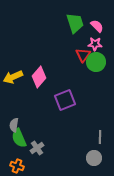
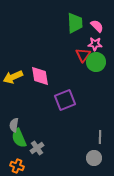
green trapezoid: rotated 15 degrees clockwise
pink diamond: moved 1 px right, 1 px up; rotated 50 degrees counterclockwise
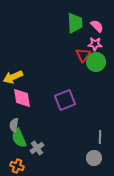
pink diamond: moved 18 px left, 22 px down
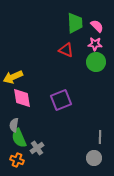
red triangle: moved 17 px left, 5 px up; rotated 42 degrees counterclockwise
purple square: moved 4 px left
orange cross: moved 6 px up
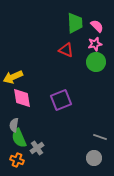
pink star: rotated 16 degrees counterclockwise
gray line: rotated 72 degrees counterclockwise
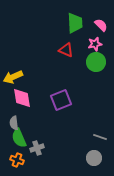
pink semicircle: moved 4 px right, 1 px up
gray semicircle: moved 2 px up; rotated 16 degrees counterclockwise
gray cross: rotated 16 degrees clockwise
